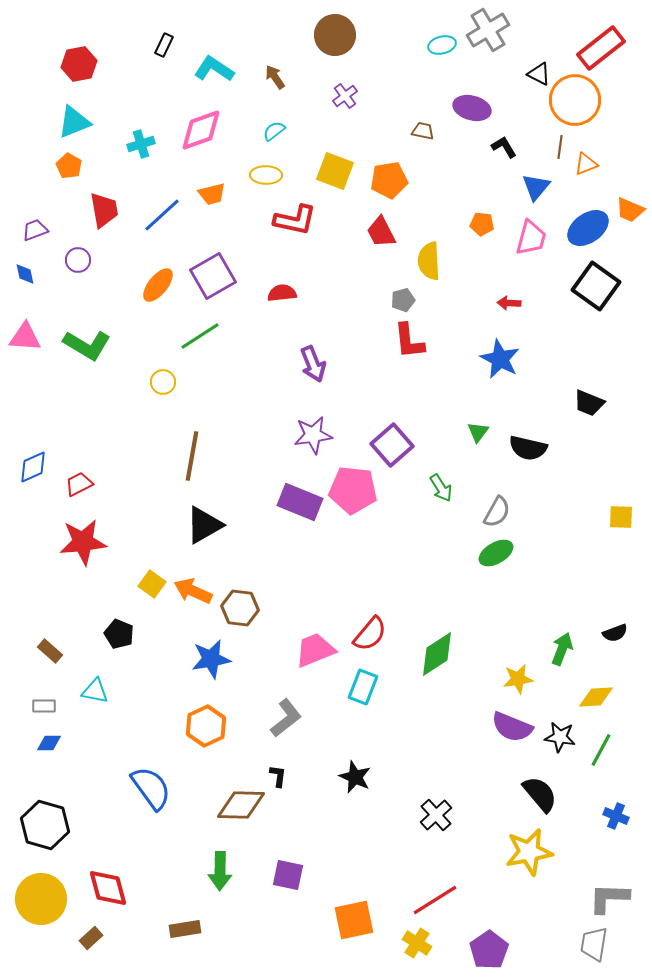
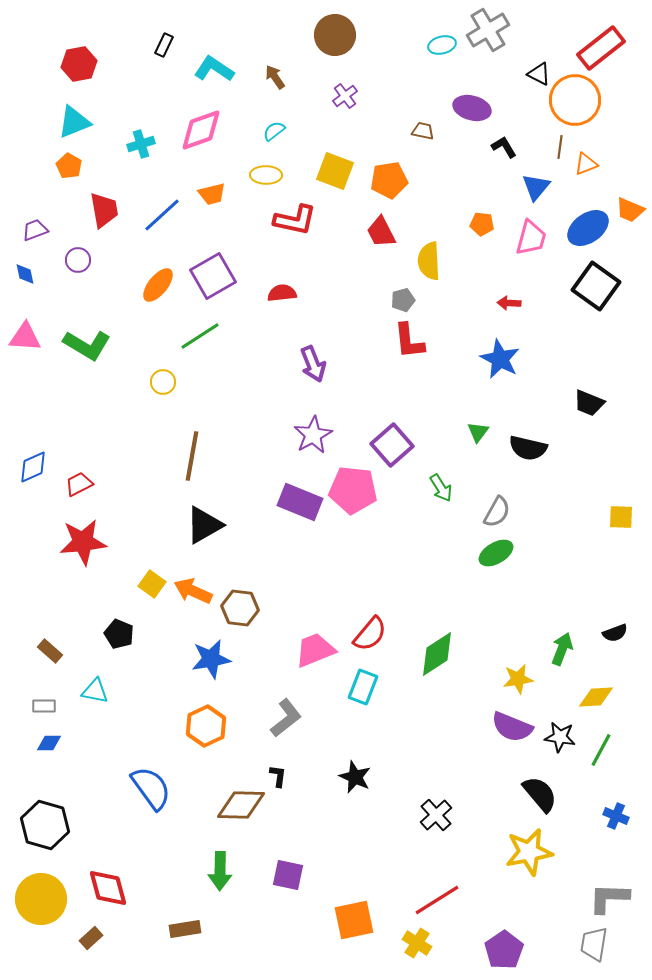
purple star at (313, 435): rotated 21 degrees counterclockwise
red line at (435, 900): moved 2 px right
purple pentagon at (489, 950): moved 15 px right
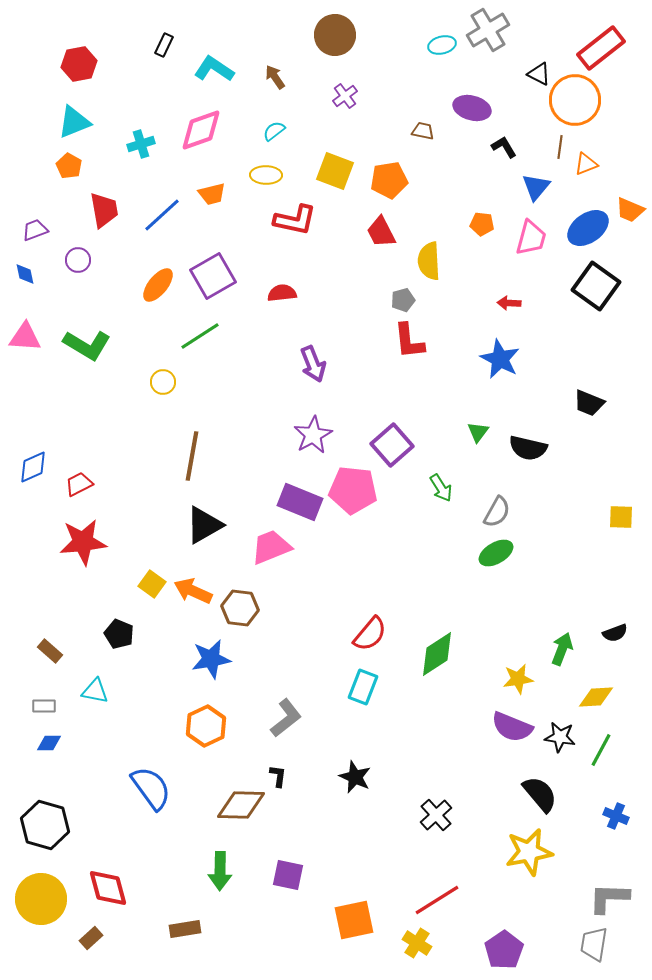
pink trapezoid at (315, 650): moved 44 px left, 103 px up
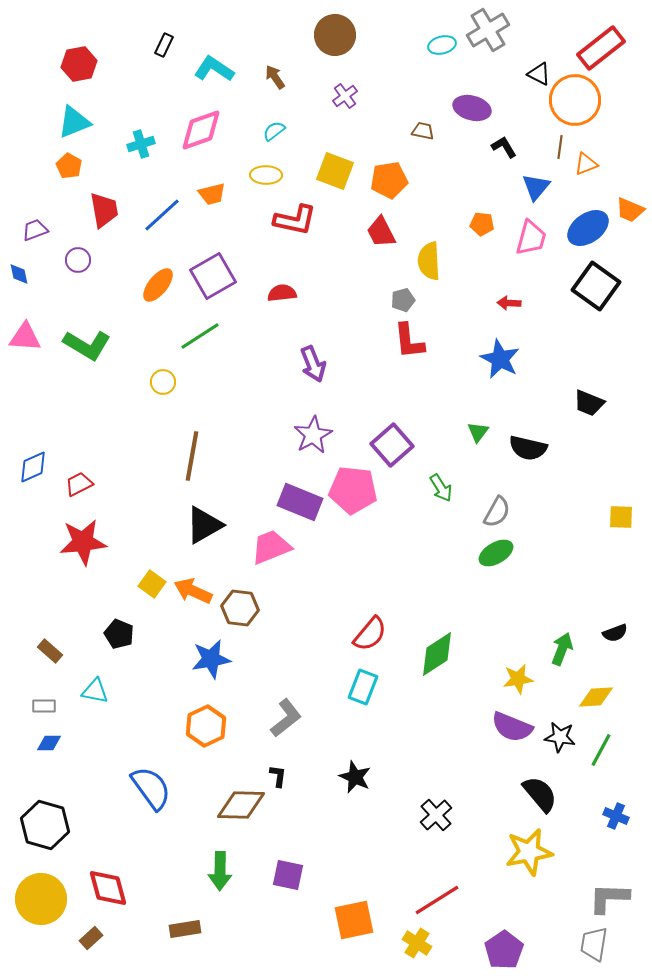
blue diamond at (25, 274): moved 6 px left
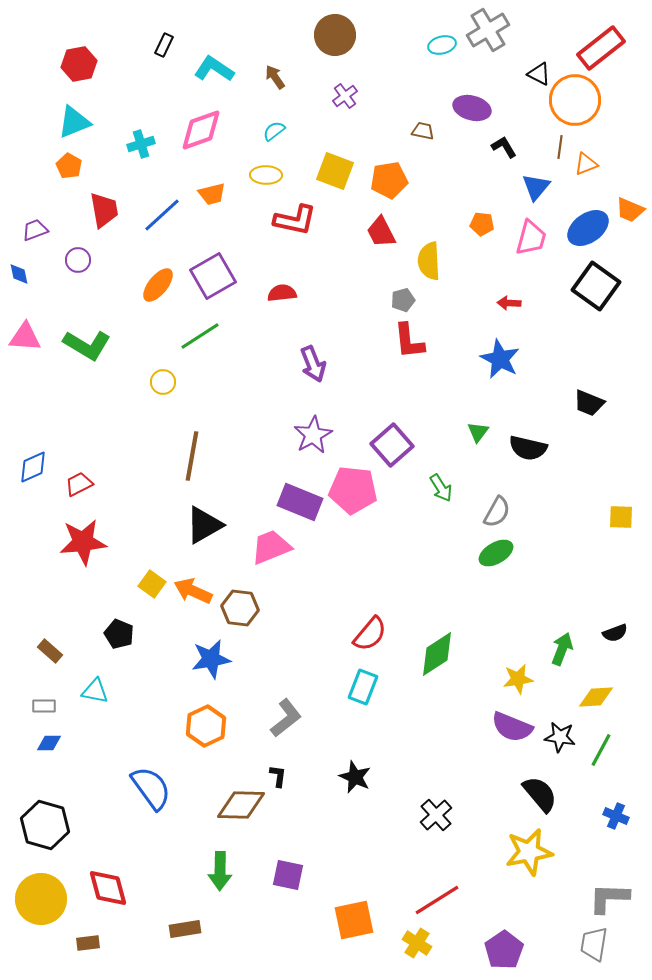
brown rectangle at (91, 938): moved 3 px left, 5 px down; rotated 35 degrees clockwise
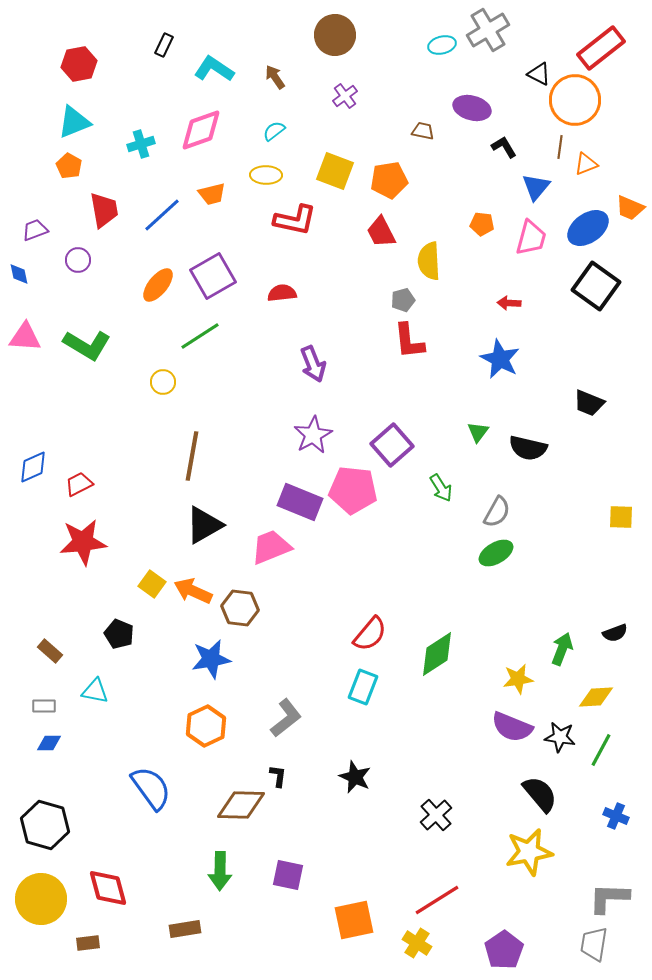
orange trapezoid at (630, 210): moved 2 px up
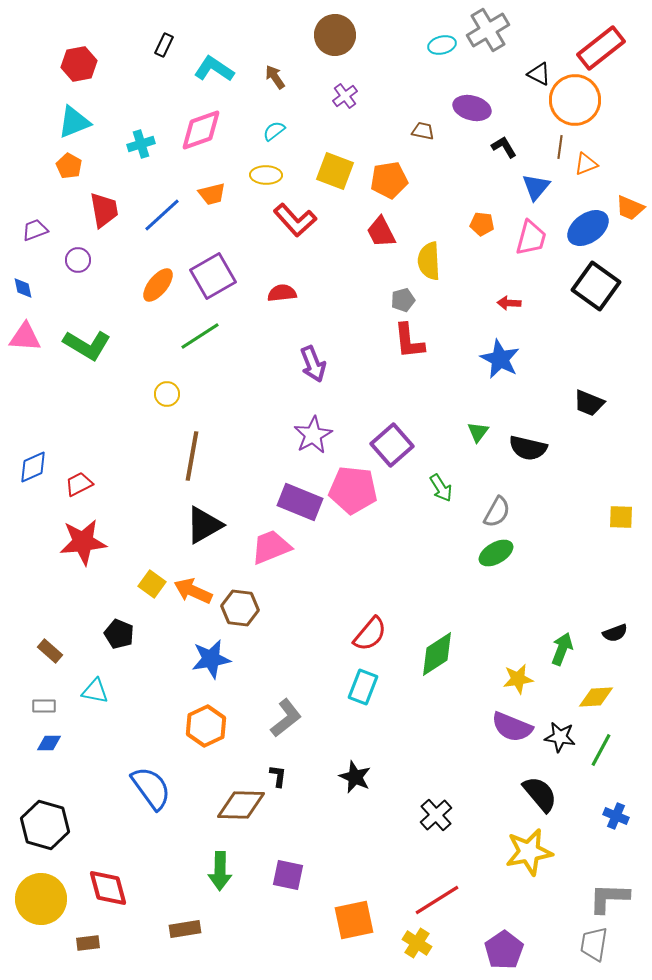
red L-shape at (295, 220): rotated 36 degrees clockwise
blue diamond at (19, 274): moved 4 px right, 14 px down
yellow circle at (163, 382): moved 4 px right, 12 px down
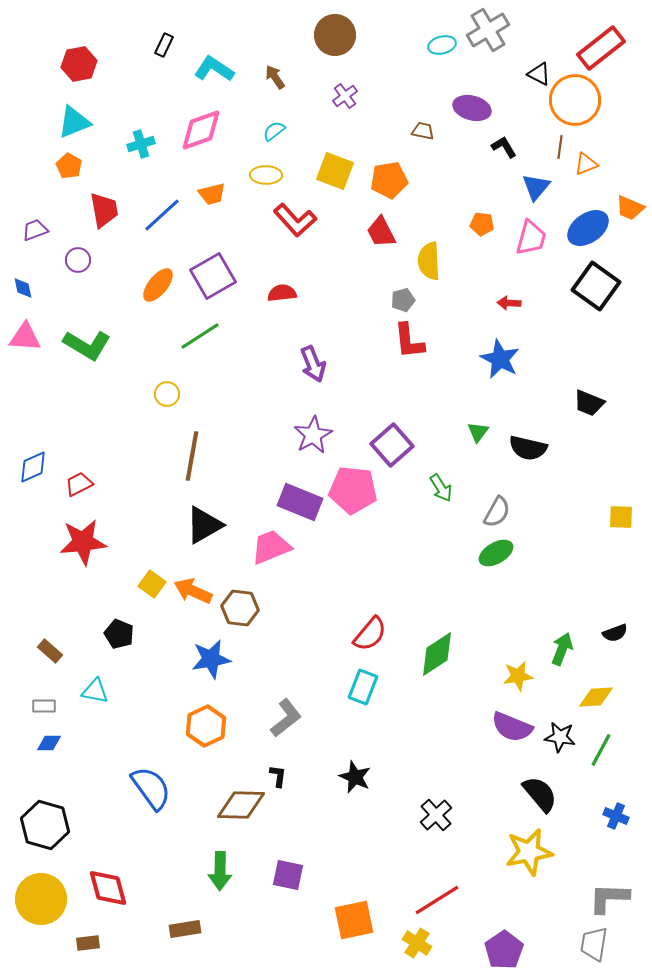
yellow star at (518, 679): moved 3 px up
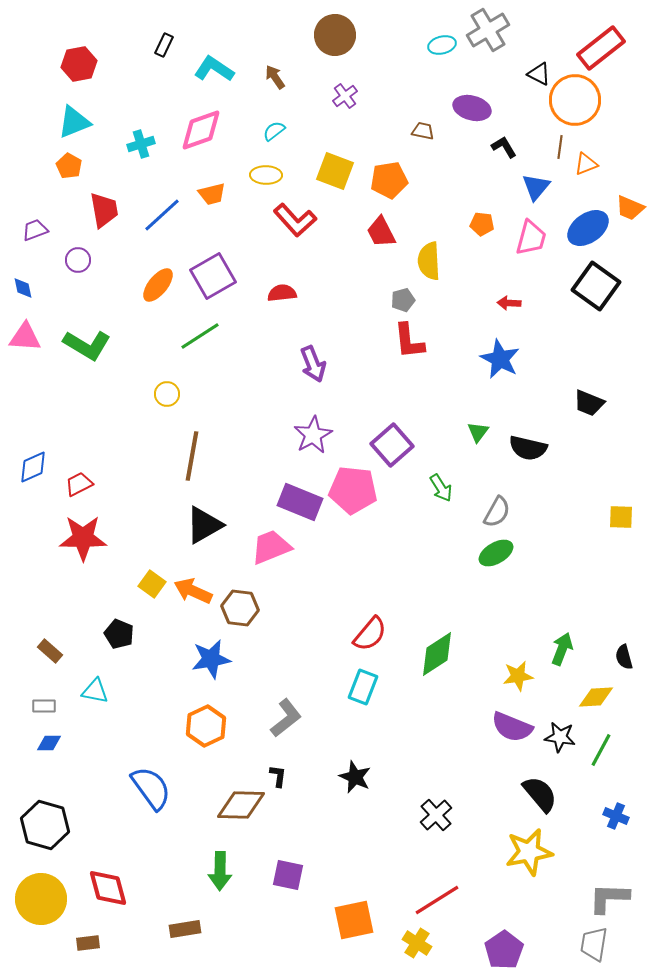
red star at (83, 542): moved 4 px up; rotated 6 degrees clockwise
black semicircle at (615, 633): moved 9 px right, 24 px down; rotated 95 degrees clockwise
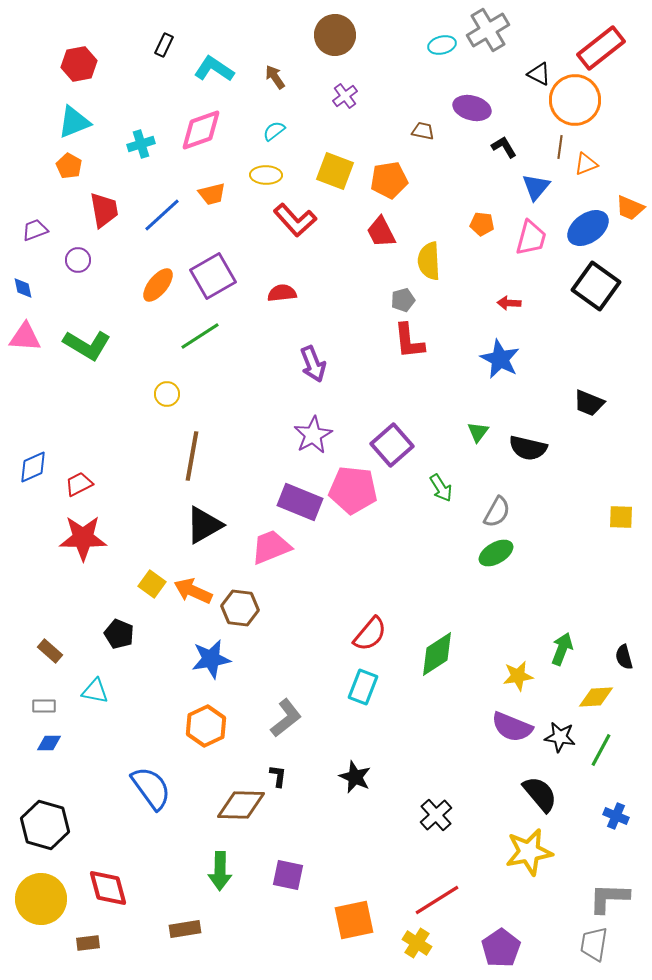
purple pentagon at (504, 950): moved 3 px left, 2 px up
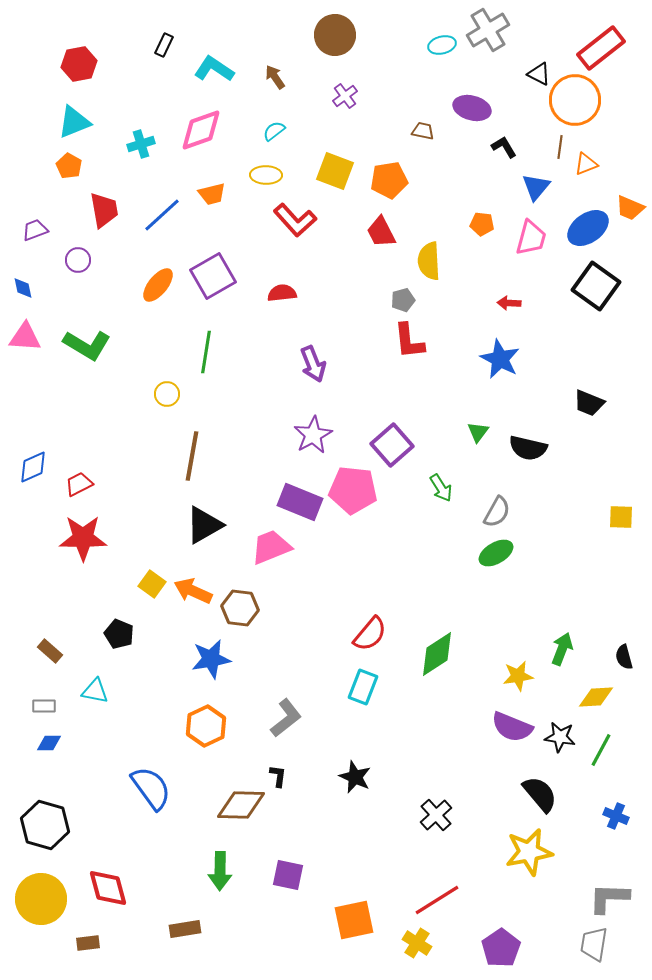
green line at (200, 336): moved 6 px right, 16 px down; rotated 48 degrees counterclockwise
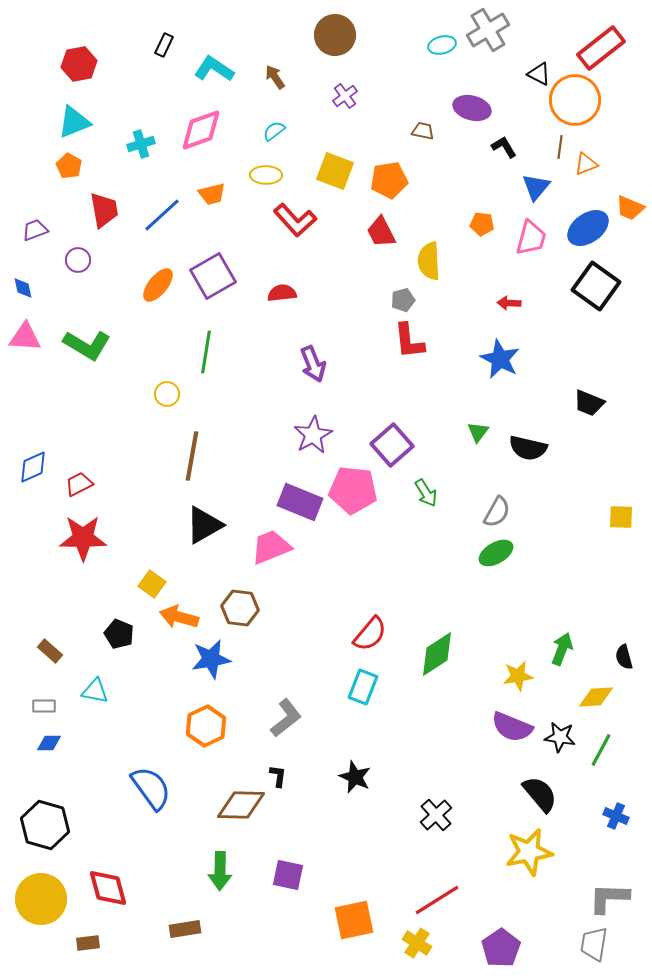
green arrow at (441, 488): moved 15 px left, 5 px down
orange arrow at (193, 591): moved 14 px left, 26 px down; rotated 9 degrees counterclockwise
